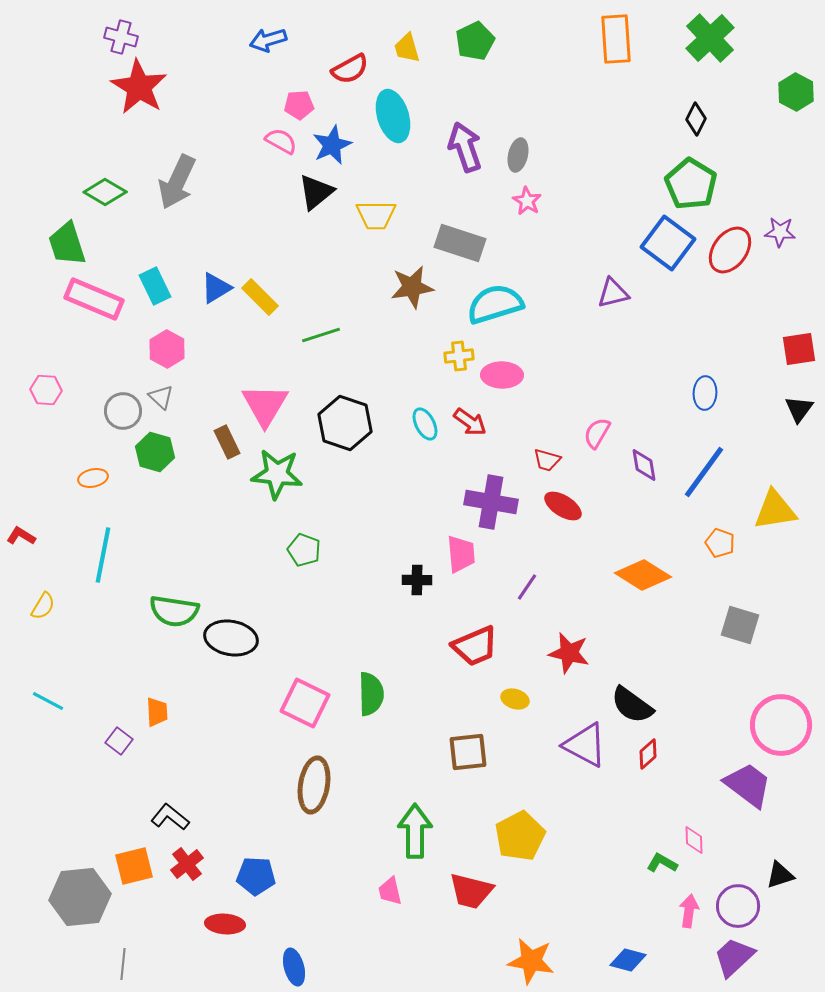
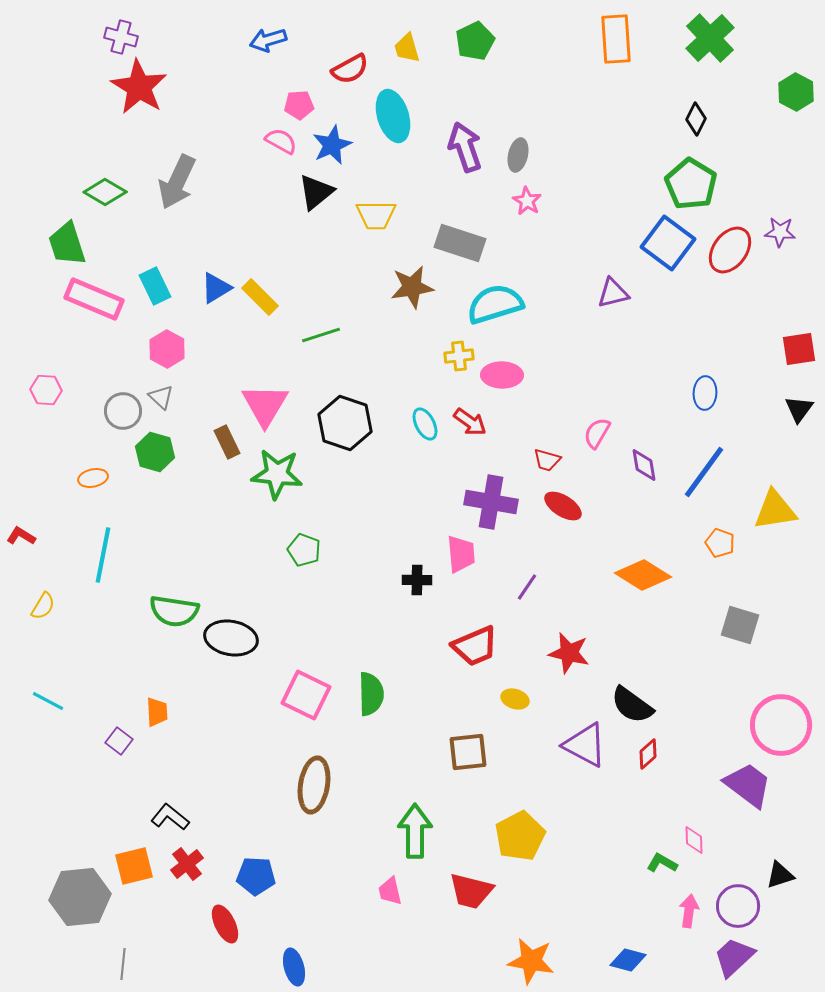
pink square at (305, 703): moved 1 px right, 8 px up
red ellipse at (225, 924): rotated 60 degrees clockwise
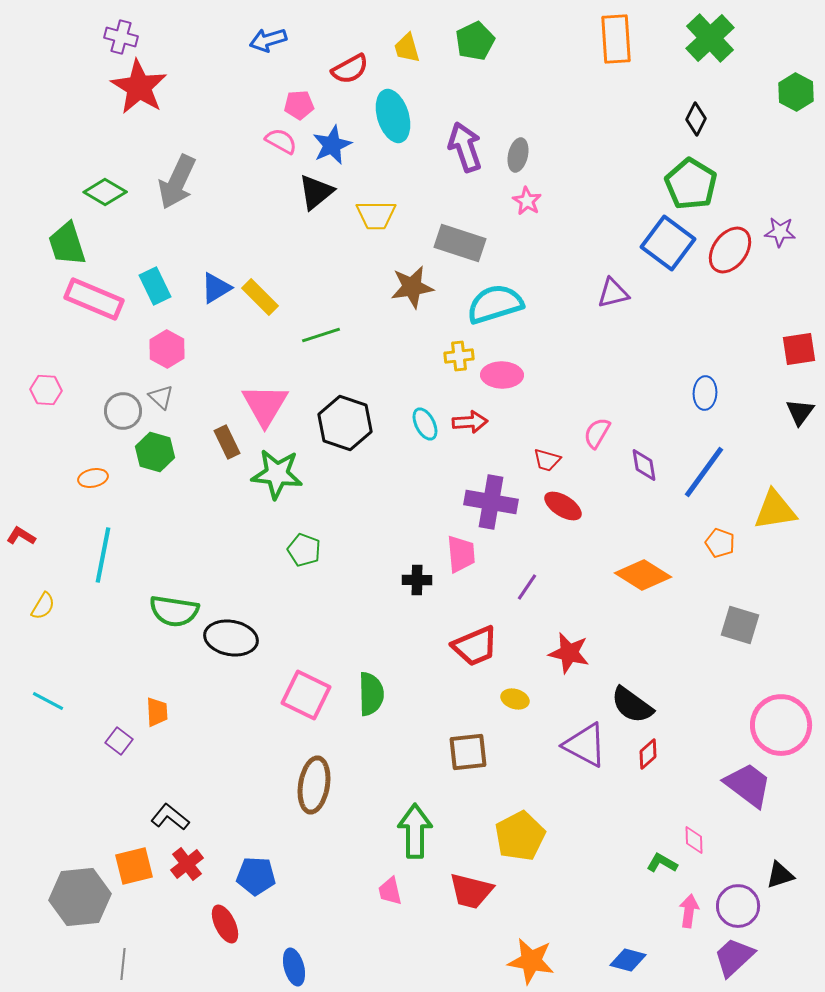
black triangle at (799, 409): moved 1 px right, 3 px down
red arrow at (470, 422): rotated 40 degrees counterclockwise
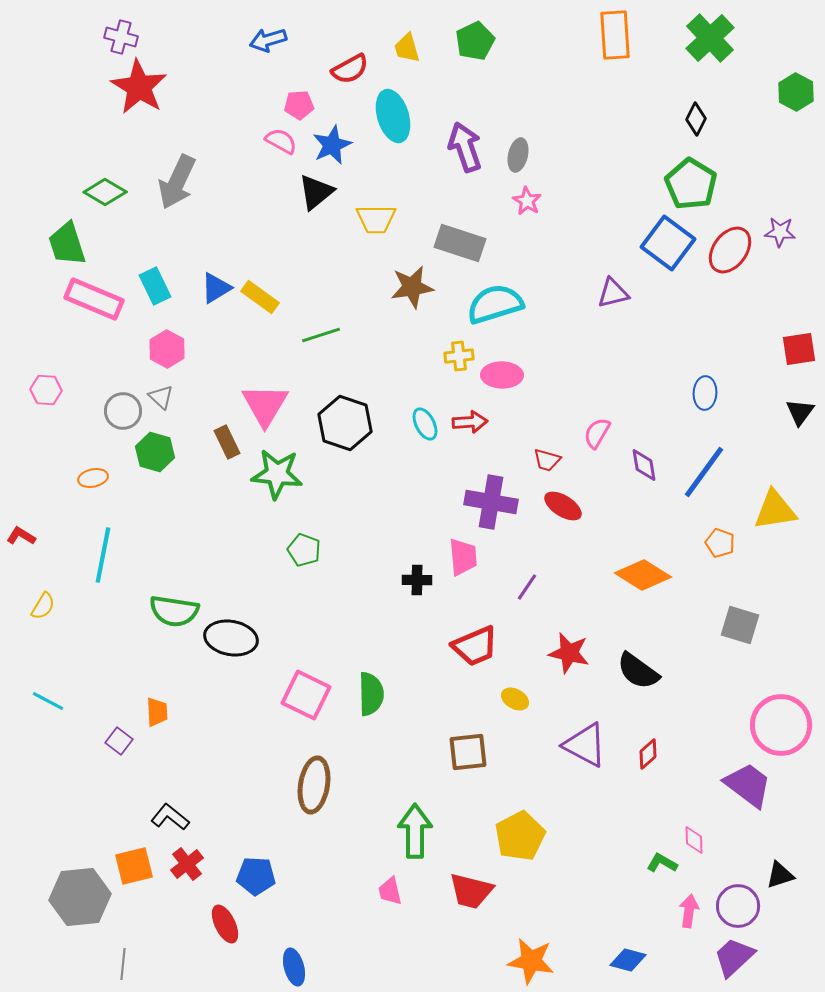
orange rectangle at (616, 39): moved 1 px left, 4 px up
yellow trapezoid at (376, 215): moved 4 px down
yellow rectangle at (260, 297): rotated 9 degrees counterclockwise
pink trapezoid at (461, 554): moved 2 px right, 3 px down
yellow ellipse at (515, 699): rotated 12 degrees clockwise
black semicircle at (632, 705): moved 6 px right, 34 px up
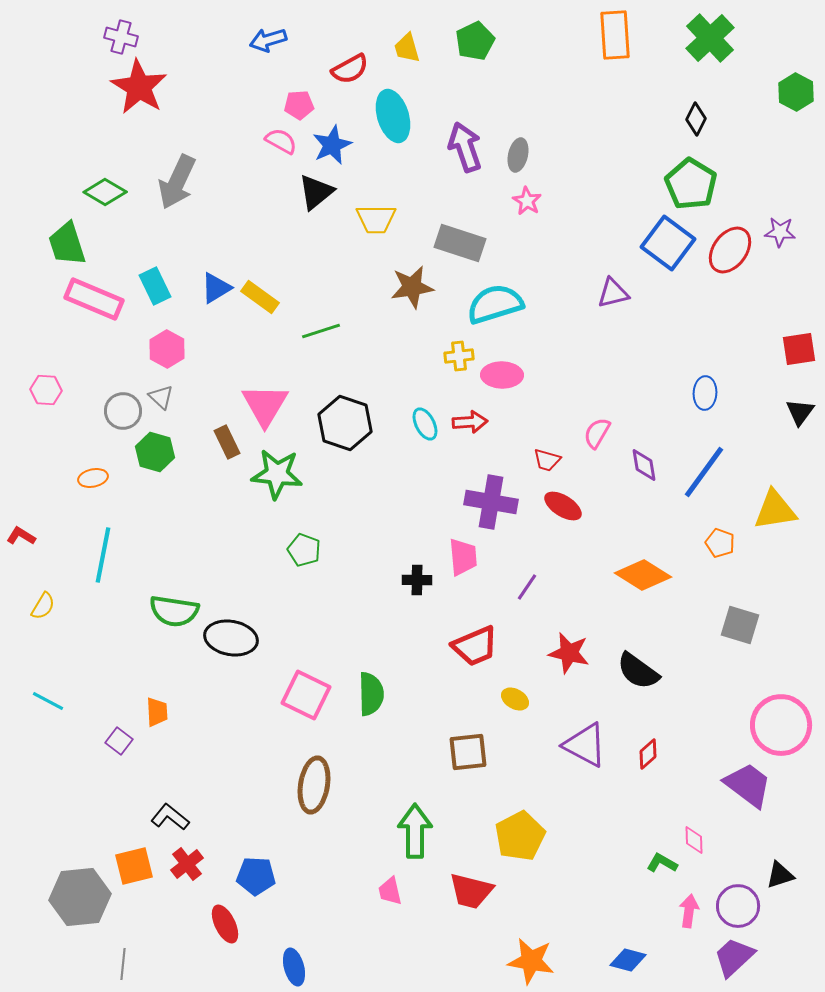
green line at (321, 335): moved 4 px up
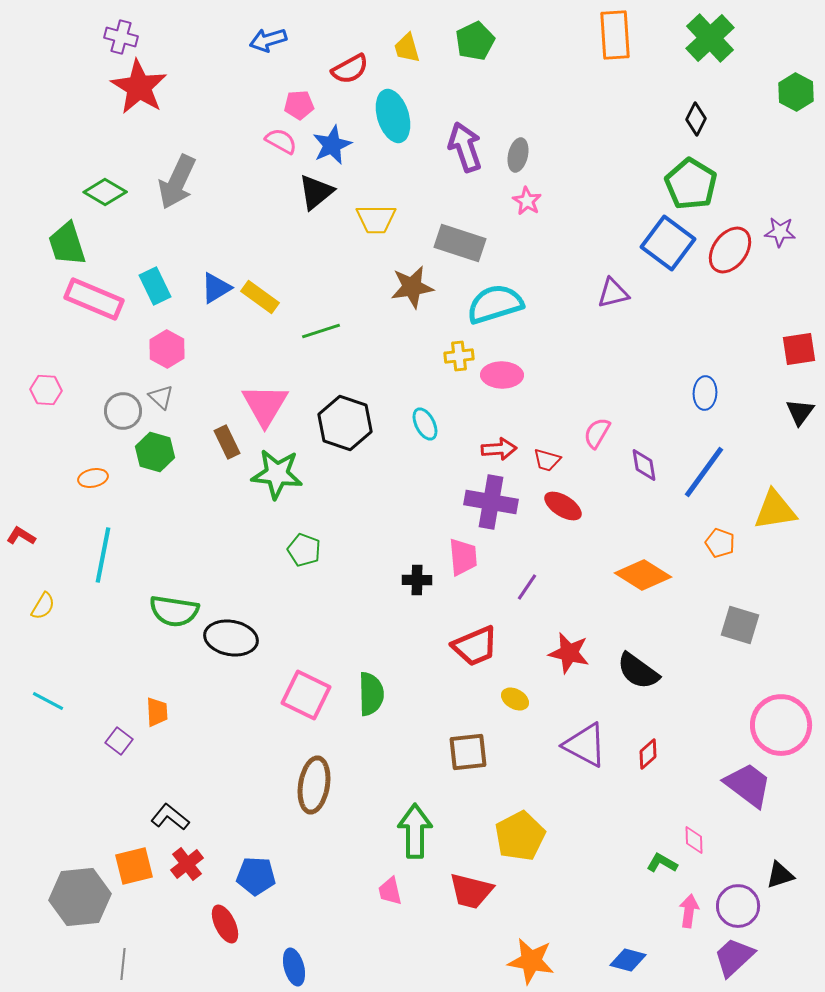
red arrow at (470, 422): moved 29 px right, 27 px down
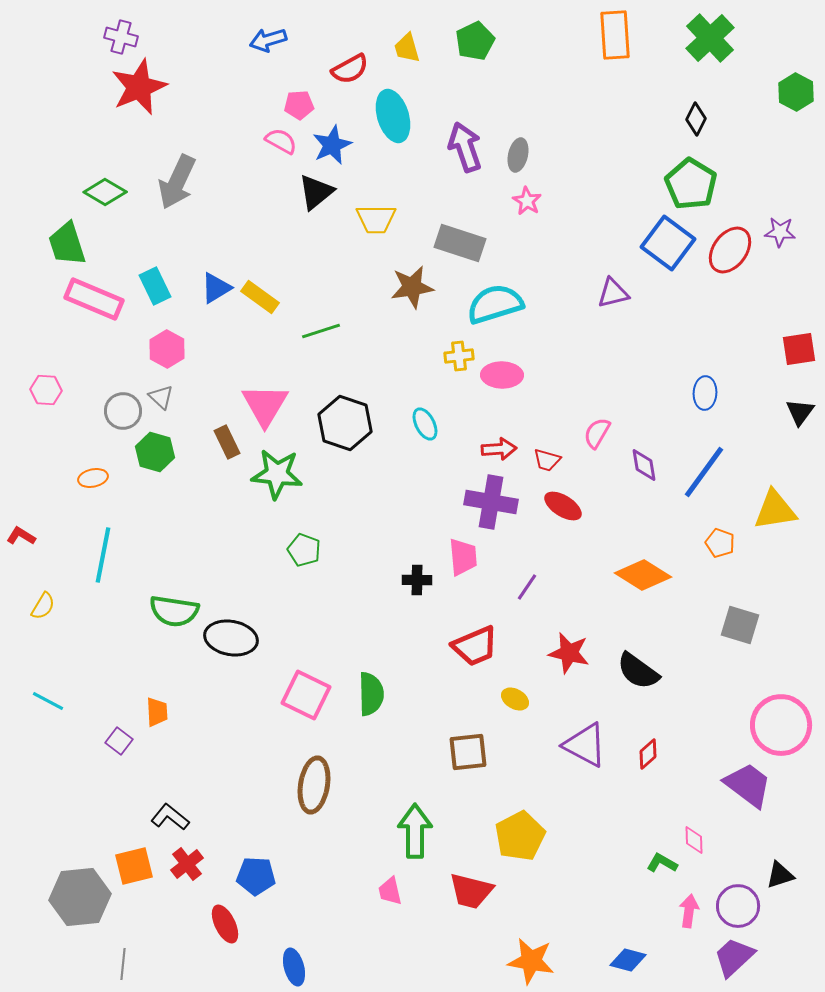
red star at (139, 87): rotated 18 degrees clockwise
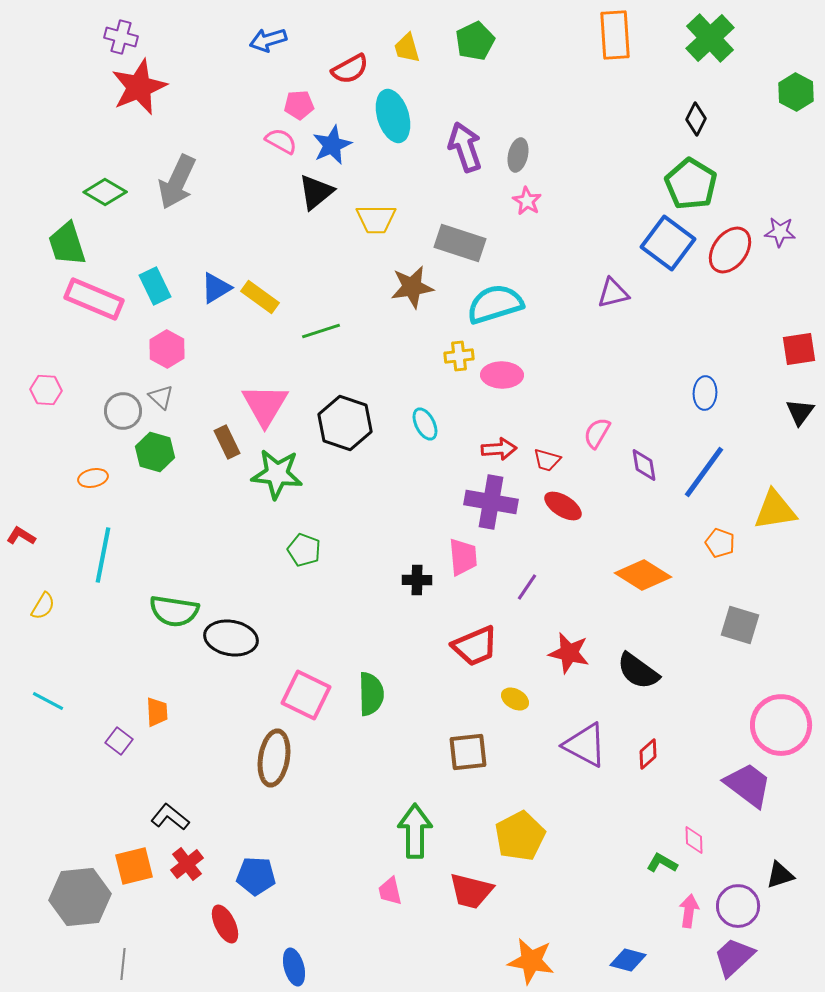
brown ellipse at (314, 785): moved 40 px left, 27 px up
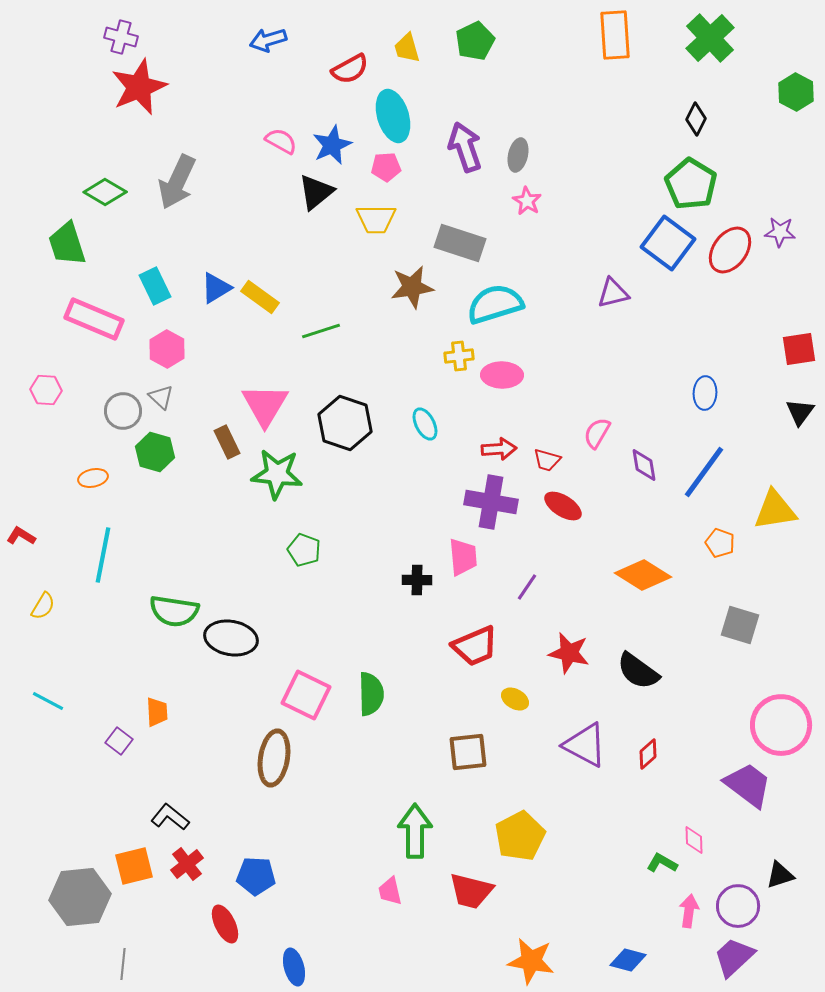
pink pentagon at (299, 105): moved 87 px right, 62 px down
pink rectangle at (94, 299): moved 20 px down
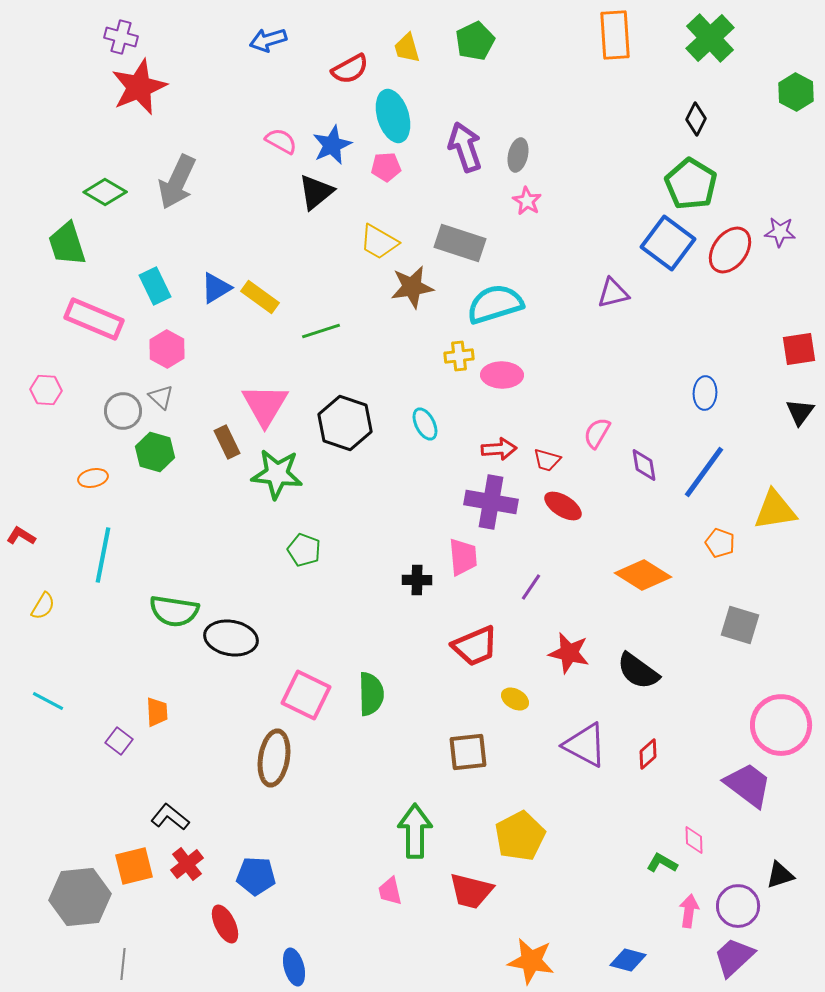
yellow trapezoid at (376, 219): moved 3 px right, 23 px down; rotated 30 degrees clockwise
purple line at (527, 587): moved 4 px right
